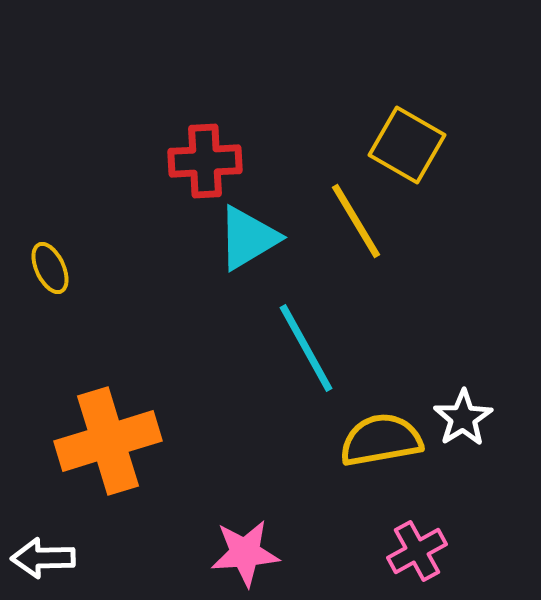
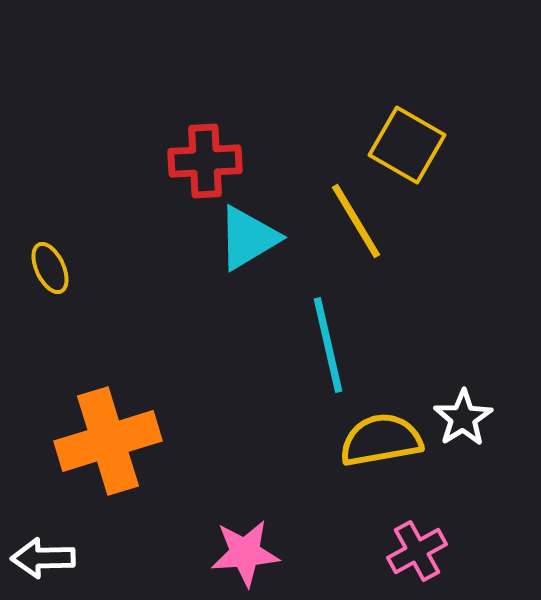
cyan line: moved 22 px right, 3 px up; rotated 16 degrees clockwise
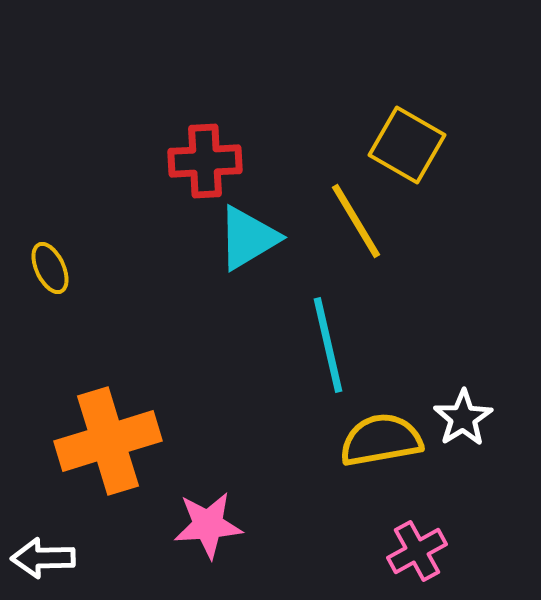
pink star: moved 37 px left, 28 px up
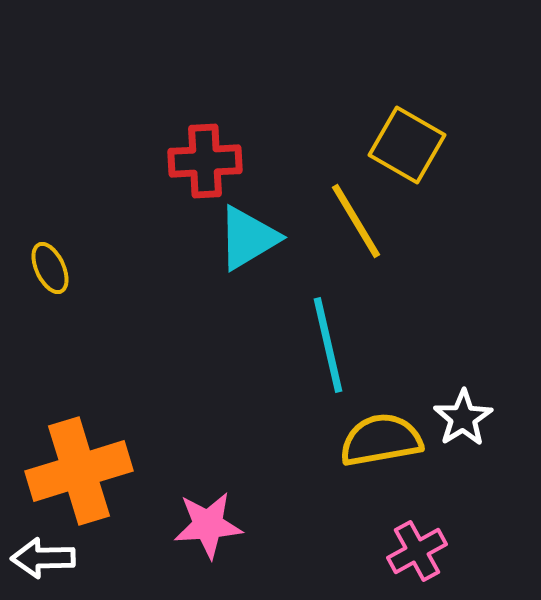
orange cross: moved 29 px left, 30 px down
